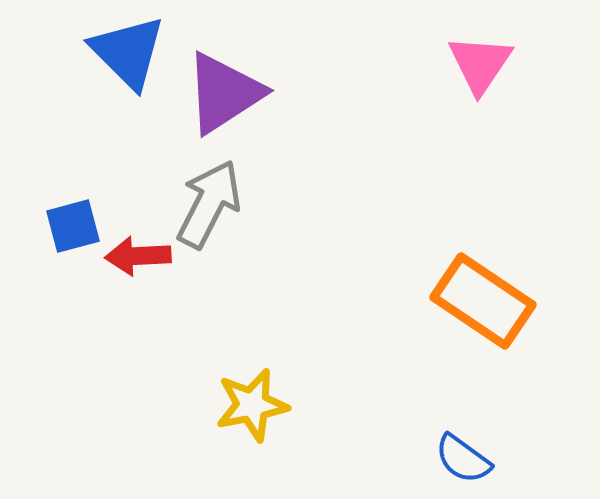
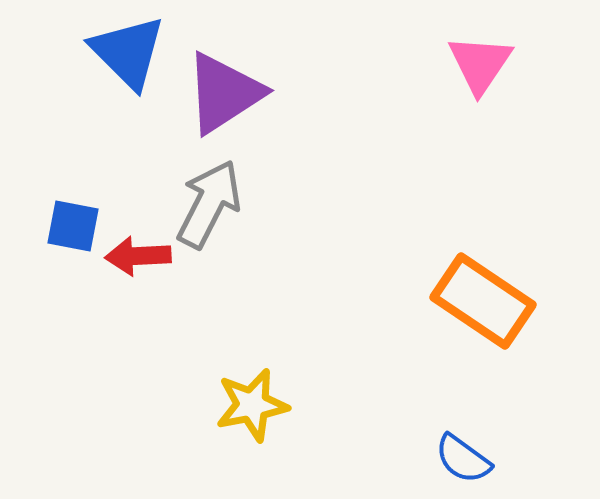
blue square: rotated 26 degrees clockwise
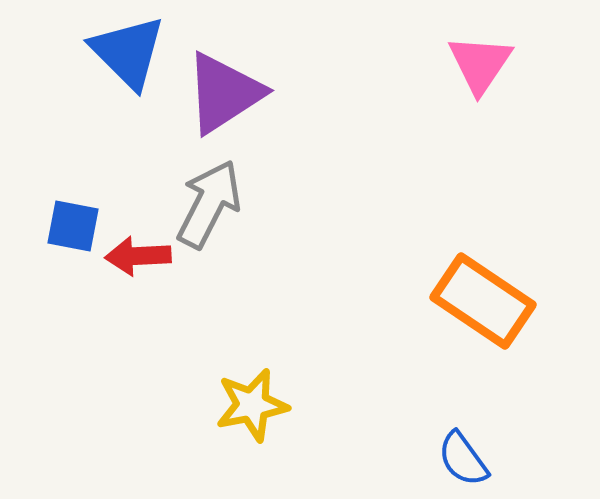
blue semicircle: rotated 18 degrees clockwise
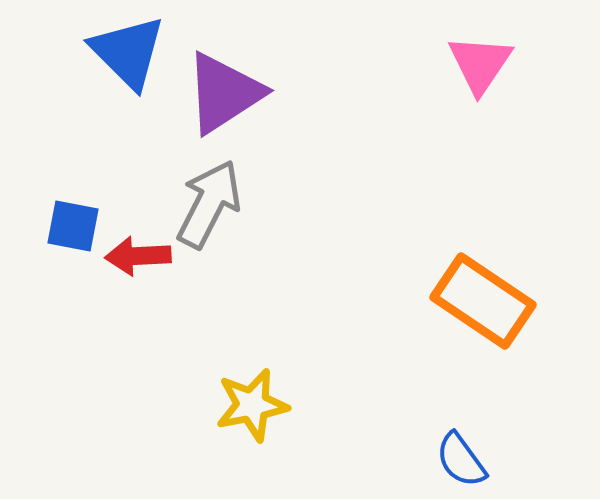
blue semicircle: moved 2 px left, 1 px down
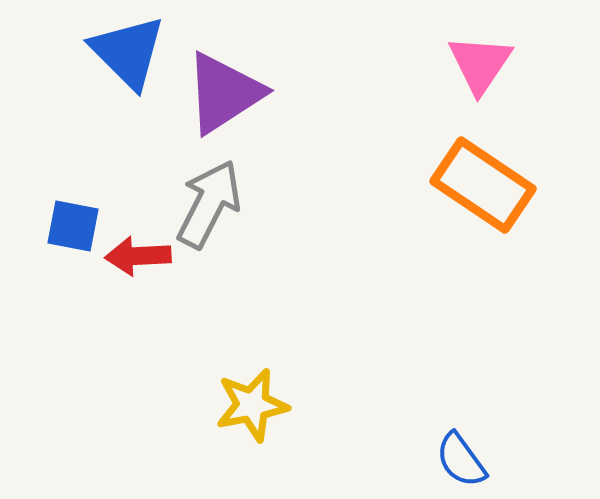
orange rectangle: moved 116 px up
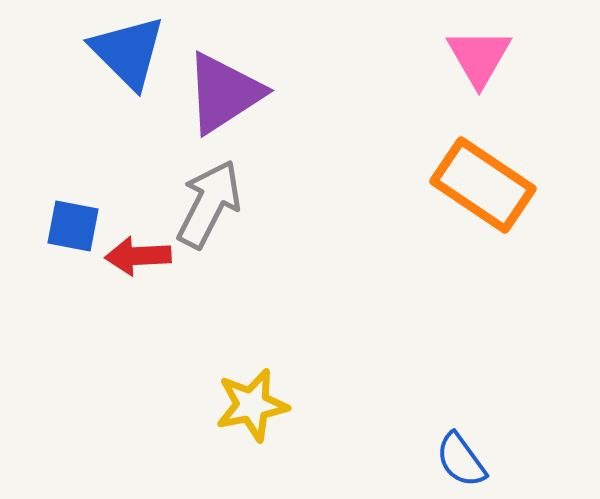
pink triangle: moved 1 px left, 7 px up; rotated 4 degrees counterclockwise
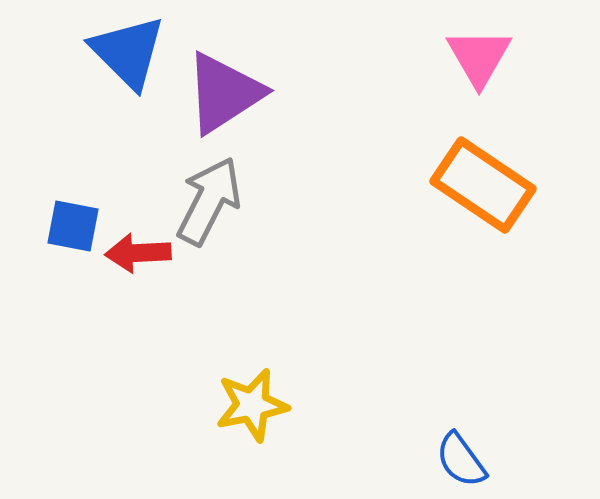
gray arrow: moved 3 px up
red arrow: moved 3 px up
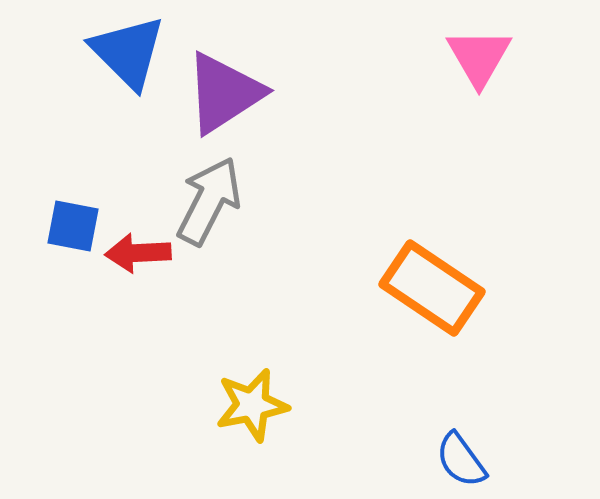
orange rectangle: moved 51 px left, 103 px down
